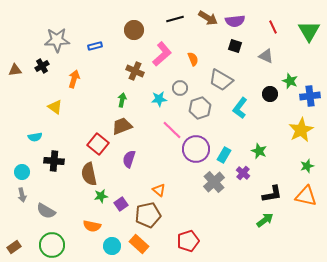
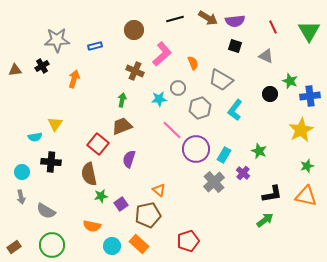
orange semicircle at (193, 59): moved 4 px down
gray circle at (180, 88): moved 2 px left
yellow triangle at (55, 107): moved 17 px down; rotated 28 degrees clockwise
cyan L-shape at (240, 108): moved 5 px left, 2 px down
black cross at (54, 161): moved 3 px left, 1 px down
gray arrow at (22, 195): moved 1 px left, 2 px down
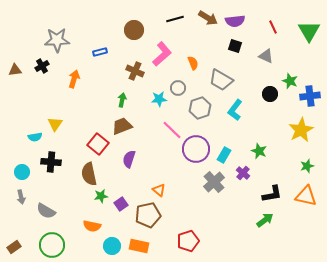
blue rectangle at (95, 46): moved 5 px right, 6 px down
orange rectangle at (139, 244): moved 2 px down; rotated 30 degrees counterclockwise
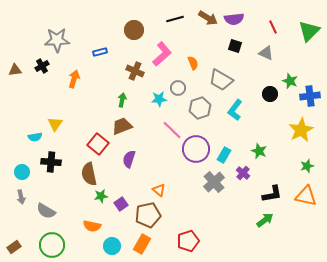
purple semicircle at (235, 21): moved 1 px left, 2 px up
green triangle at (309, 31): rotated 15 degrees clockwise
gray triangle at (266, 56): moved 3 px up
orange rectangle at (139, 246): moved 3 px right, 2 px up; rotated 72 degrees counterclockwise
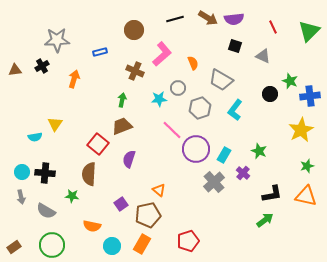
gray triangle at (266, 53): moved 3 px left, 3 px down
black cross at (51, 162): moved 6 px left, 11 px down
brown semicircle at (89, 174): rotated 15 degrees clockwise
green star at (101, 196): moved 29 px left; rotated 16 degrees clockwise
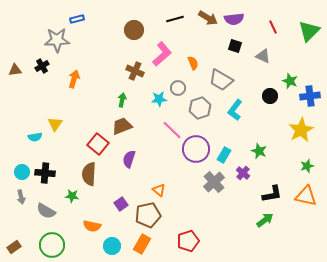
blue rectangle at (100, 52): moved 23 px left, 33 px up
black circle at (270, 94): moved 2 px down
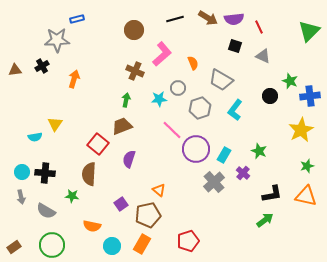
red line at (273, 27): moved 14 px left
green arrow at (122, 100): moved 4 px right
